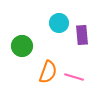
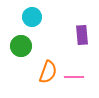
cyan circle: moved 27 px left, 6 px up
green circle: moved 1 px left
pink line: rotated 18 degrees counterclockwise
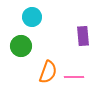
purple rectangle: moved 1 px right, 1 px down
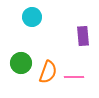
green circle: moved 17 px down
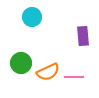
orange semicircle: rotated 45 degrees clockwise
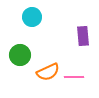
green circle: moved 1 px left, 8 px up
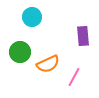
green circle: moved 3 px up
orange semicircle: moved 8 px up
pink line: rotated 60 degrees counterclockwise
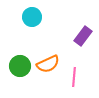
purple rectangle: rotated 42 degrees clockwise
green circle: moved 14 px down
pink line: rotated 24 degrees counterclockwise
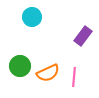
orange semicircle: moved 9 px down
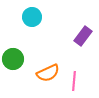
green circle: moved 7 px left, 7 px up
pink line: moved 4 px down
